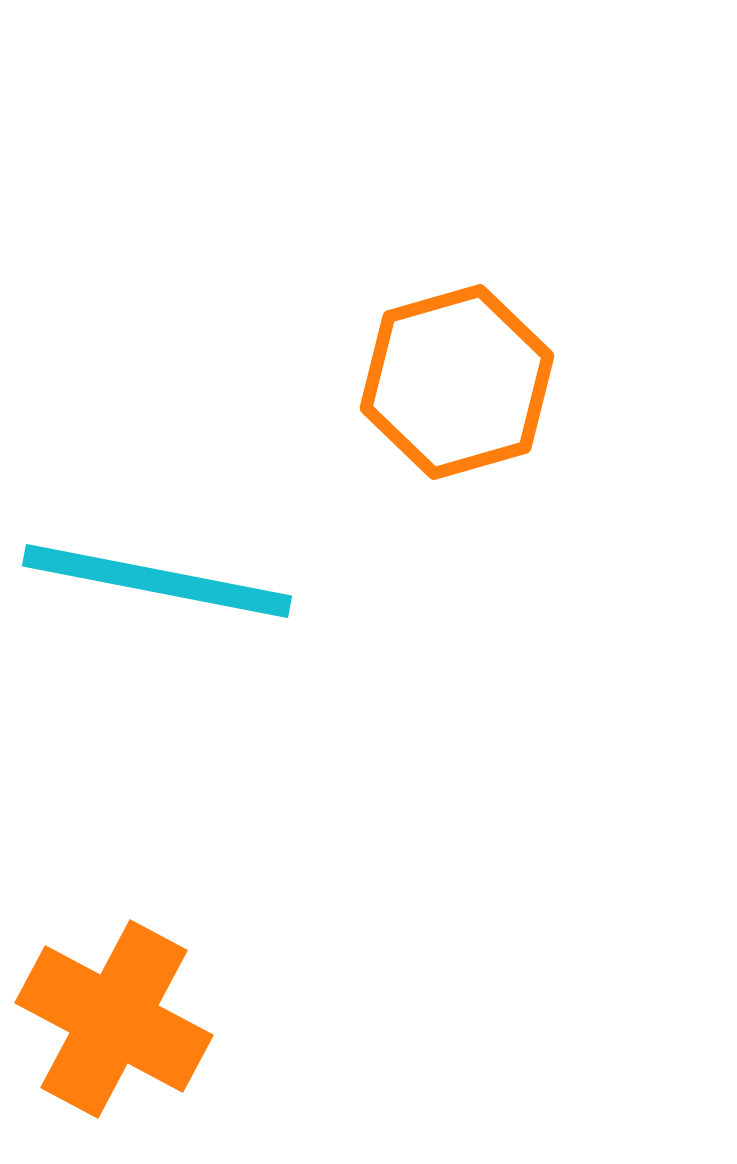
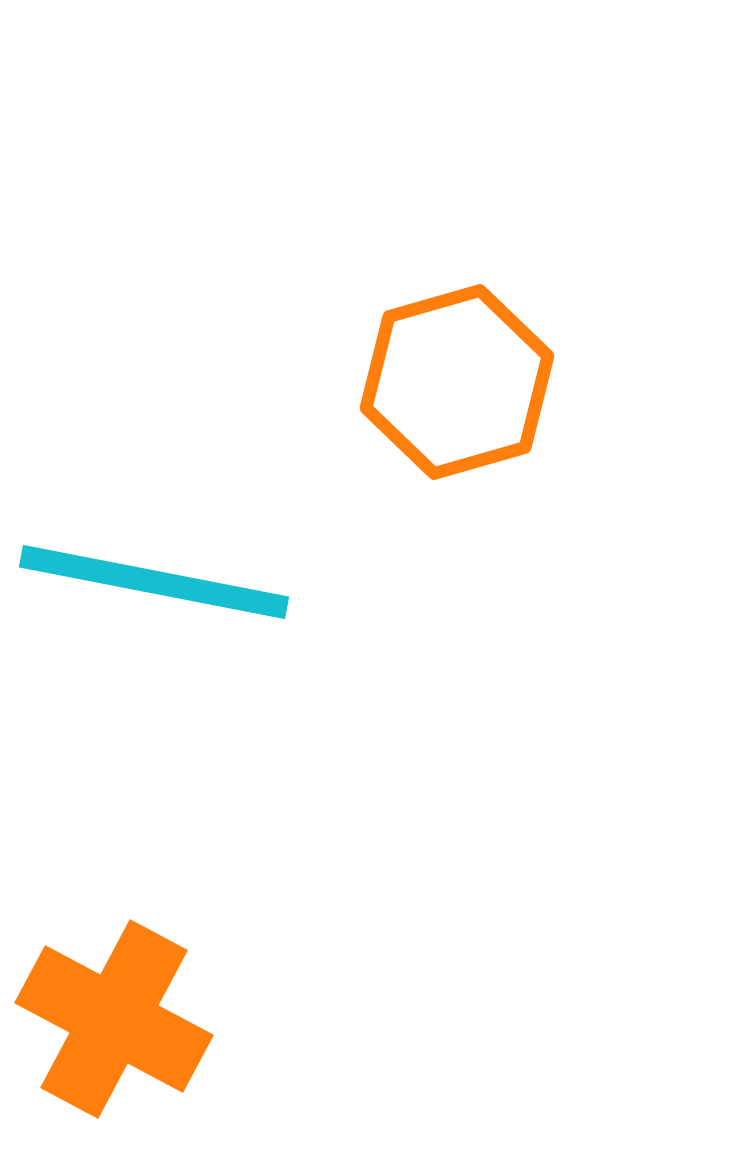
cyan line: moved 3 px left, 1 px down
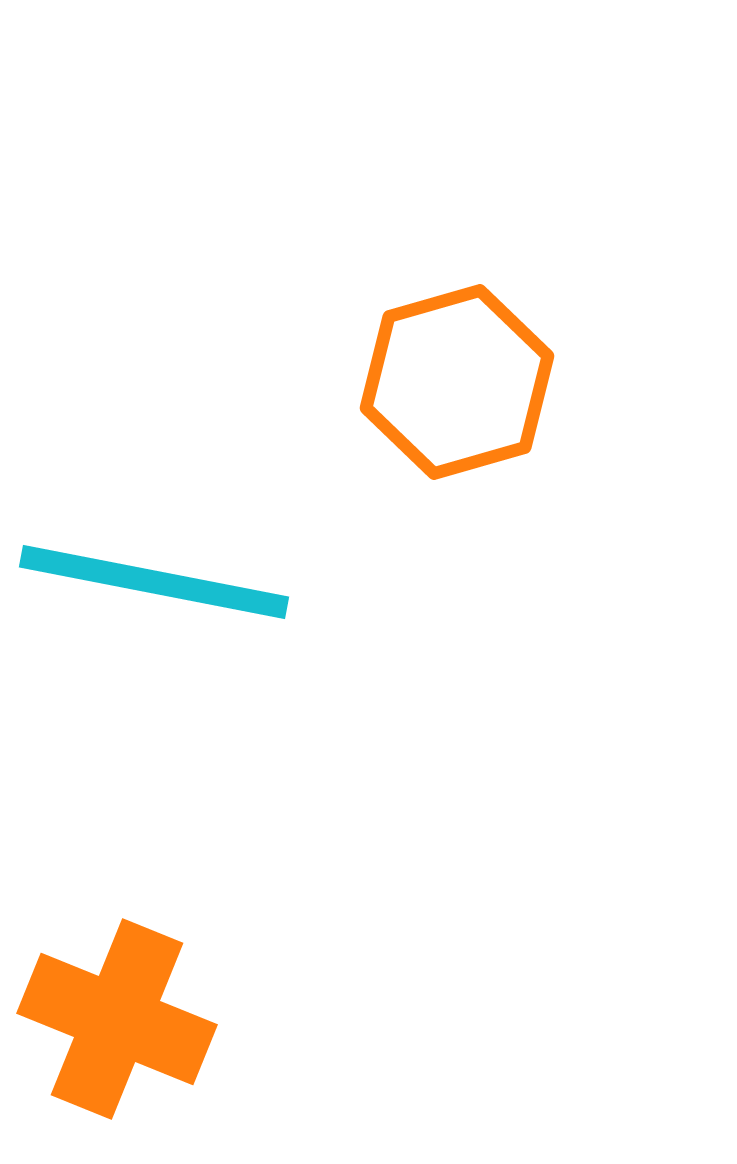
orange cross: moved 3 px right; rotated 6 degrees counterclockwise
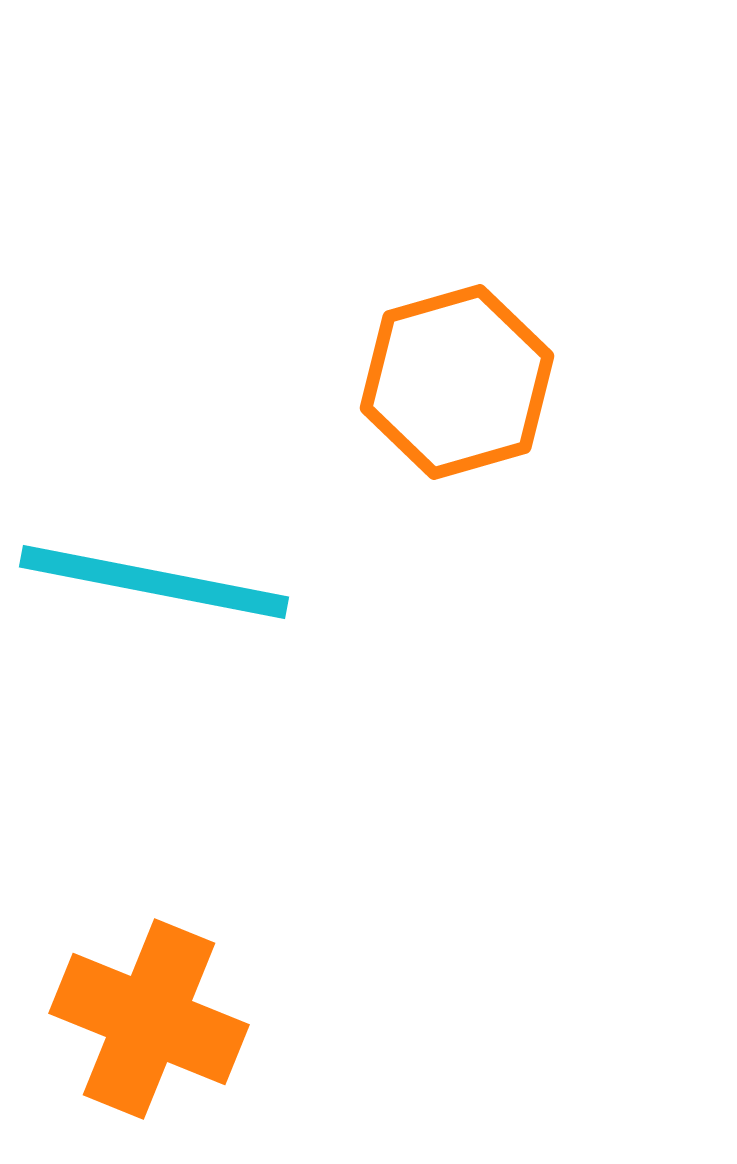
orange cross: moved 32 px right
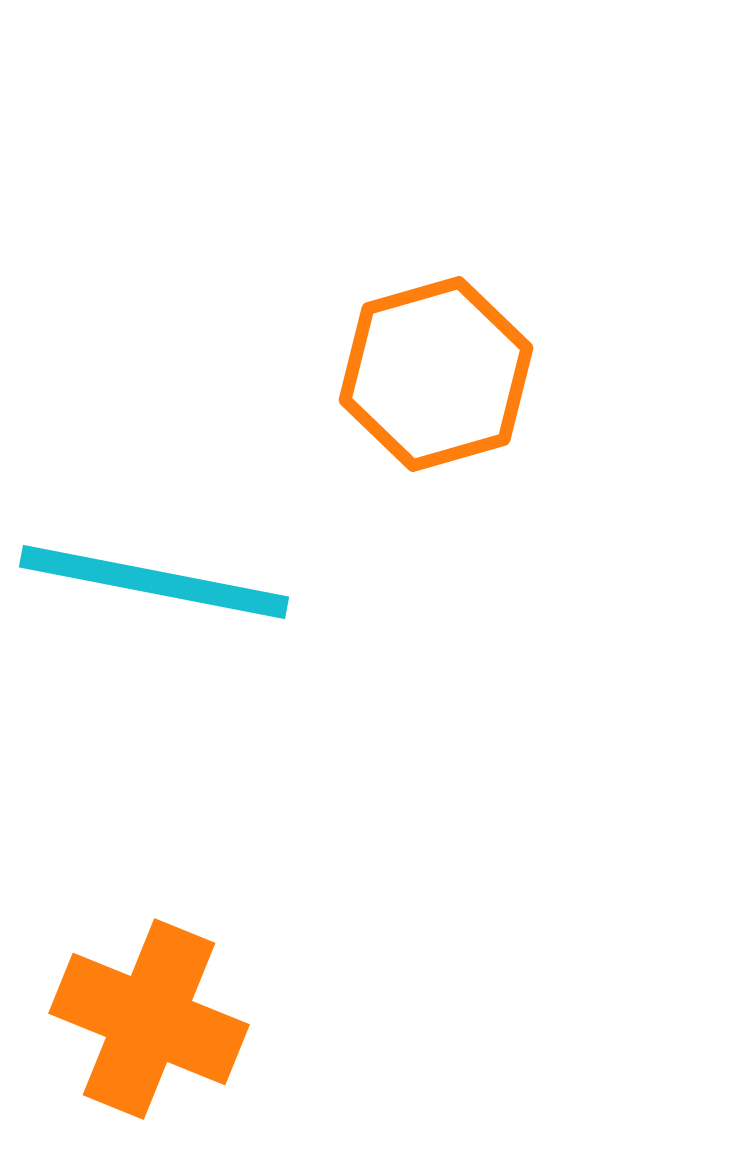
orange hexagon: moved 21 px left, 8 px up
